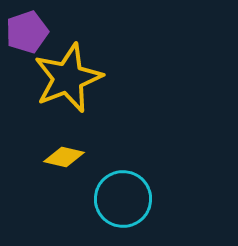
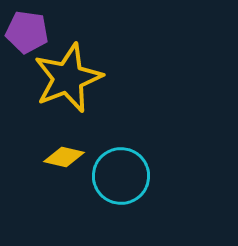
purple pentagon: rotated 27 degrees clockwise
cyan circle: moved 2 px left, 23 px up
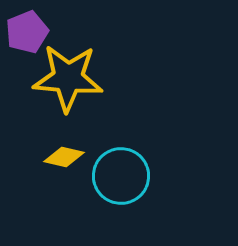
purple pentagon: rotated 30 degrees counterclockwise
yellow star: rotated 26 degrees clockwise
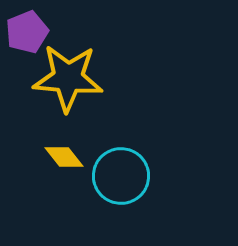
yellow diamond: rotated 39 degrees clockwise
